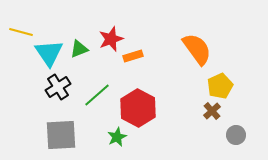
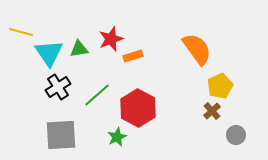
green triangle: rotated 12 degrees clockwise
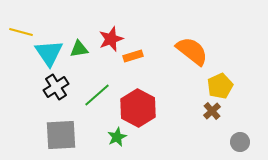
orange semicircle: moved 5 px left, 2 px down; rotated 16 degrees counterclockwise
black cross: moved 2 px left
gray circle: moved 4 px right, 7 px down
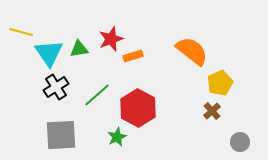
yellow pentagon: moved 3 px up
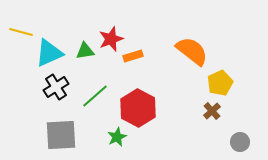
green triangle: moved 6 px right, 2 px down
cyan triangle: rotated 40 degrees clockwise
green line: moved 2 px left, 1 px down
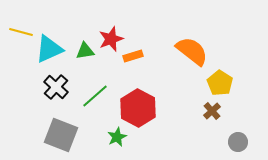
cyan triangle: moved 4 px up
yellow pentagon: rotated 15 degrees counterclockwise
black cross: rotated 15 degrees counterclockwise
gray square: rotated 24 degrees clockwise
gray circle: moved 2 px left
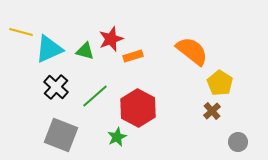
green triangle: rotated 24 degrees clockwise
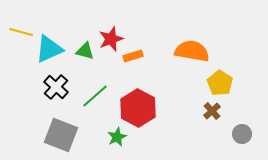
orange semicircle: rotated 28 degrees counterclockwise
gray circle: moved 4 px right, 8 px up
